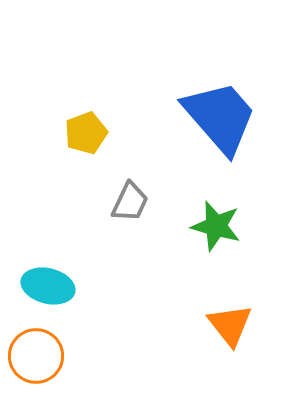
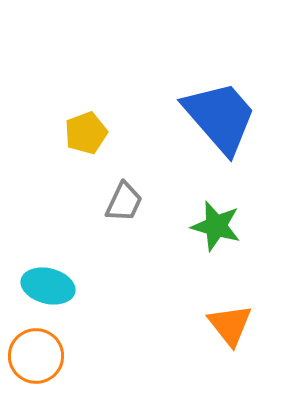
gray trapezoid: moved 6 px left
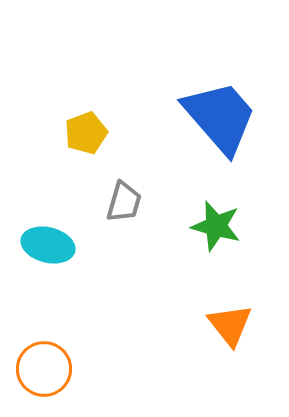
gray trapezoid: rotated 9 degrees counterclockwise
cyan ellipse: moved 41 px up
orange circle: moved 8 px right, 13 px down
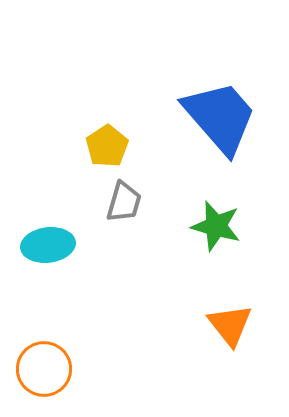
yellow pentagon: moved 21 px right, 13 px down; rotated 12 degrees counterclockwise
cyan ellipse: rotated 21 degrees counterclockwise
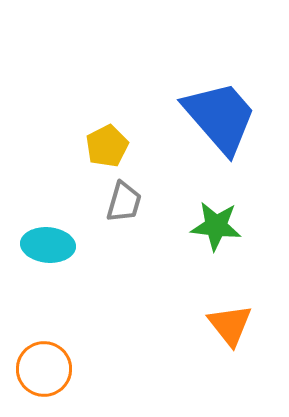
yellow pentagon: rotated 6 degrees clockwise
green star: rotated 9 degrees counterclockwise
cyan ellipse: rotated 12 degrees clockwise
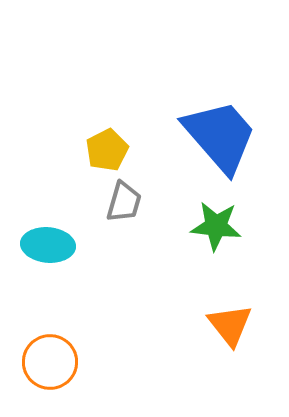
blue trapezoid: moved 19 px down
yellow pentagon: moved 4 px down
orange circle: moved 6 px right, 7 px up
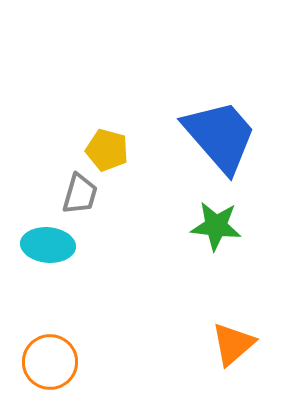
yellow pentagon: rotated 30 degrees counterclockwise
gray trapezoid: moved 44 px left, 8 px up
orange triangle: moved 3 px right, 19 px down; rotated 27 degrees clockwise
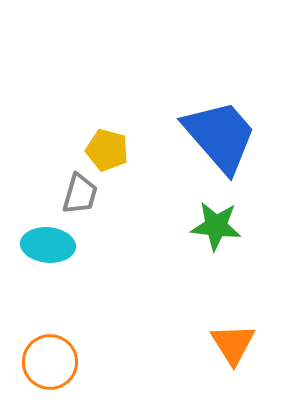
orange triangle: rotated 21 degrees counterclockwise
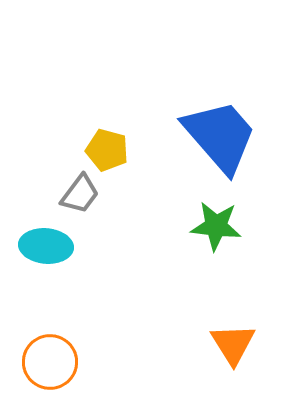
gray trapezoid: rotated 21 degrees clockwise
cyan ellipse: moved 2 px left, 1 px down
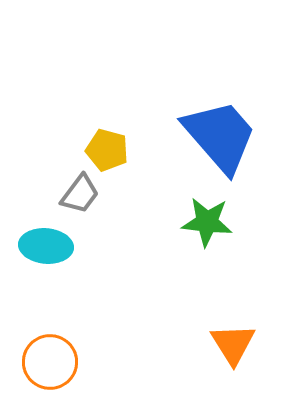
green star: moved 9 px left, 4 px up
